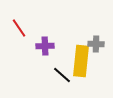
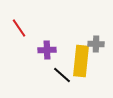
purple cross: moved 2 px right, 4 px down
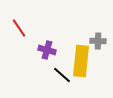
gray cross: moved 2 px right, 3 px up
purple cross: rotated 18 degrees clockwise
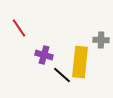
gray cross: moved 3 px right, 1 px up
purple cross: moved 3 px left, 5 px down
yellow rectangle: moved 1 px left, 1 px down
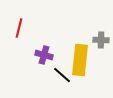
red line: rotated 48 degrees clockwise
yellow rectangle: moved 2 px up
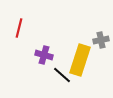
gray cross: rotated 14 degrees counterclockwise
yellow rectangle: rotated 12 degrees clockwise
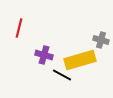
gray cross: rotated 28 degrees clockwise
yellow rectangle: rotated 56 degrees clockwise
black line: rotated 12 degrees counterclockwise
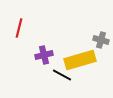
purple cross: rotated 30 degrees counterclockwise
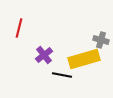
purple cross: rotated 24 degrees counterclockwise
yellow rectangle: moved 4 px right, 1 px up
black line: rotated 18 degrees counterclockwise
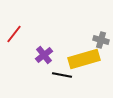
red line: moved 5 px left, 6 px down; rotated 24 degrees clockwise
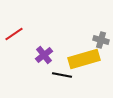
red line: rotated 18 degrees clockwise
